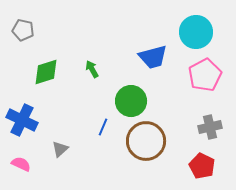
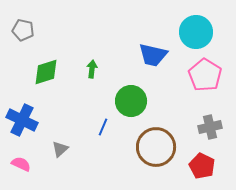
blue trapezoid: moved 2 px up; rotated 28 degrees clockwise
green arrow: rotated 36 degrees clockwise
pink pentagon: rotated 12 degrees counterclockwise
brown circle: moved 10 px right, 6 px down
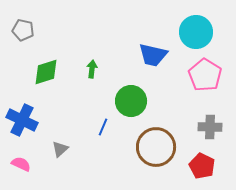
gray cross: rotated 15 degrees clockwise
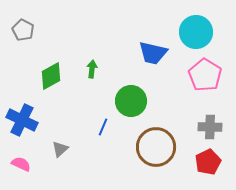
gray pentagon: rotated 15 degrees clockwise
blue trapezoid: moved 2 px up
green diamond: moved 5 px right, 4 px down; rotated 12 degrees counterclockwise
red pentagon: moved 6 px right, 4 px up; rotated 20 degrees clockwise
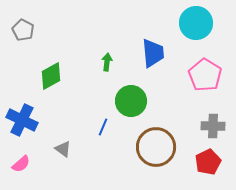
cyan circle: moved 9 px up
blue trapezoid: rotated 108 degrees counterclockwise
green arrow: moved 15 px right, 7 px up
gray cross: moved 3 px right, 1 px up
gray triangle: moved 3 px right; rotated 42 degrees counterclockwise
pink semicircle: rotated 114 degrees clockwise
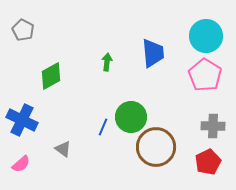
cyan circle: moved 10 px right, 13 px down
green circle: moved 16 px down
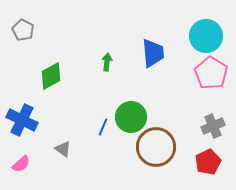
pink pentagon: moved 6 px right, 2 px up
gray cross: rotated 25 degrees counterclockwise
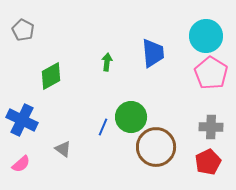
gray cross: moved 2 px left, 1 px down; rotated 25 degrees clockwise
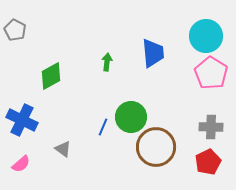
gray pentagon: moved 8 px left
